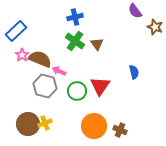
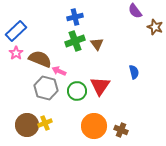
green cross: rotated 36 degrees clockwise
pink star: moved 6 px left, 2 px up
gray hexagon: moved 1 px right, 2 px down
brown circle: moved 1 px left, 1 px down
brown cross: moved 1 px right
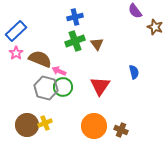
green circle: moved 14 px left, 4 px up
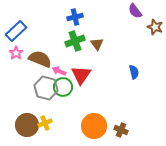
red triangle: moved 19 px left, 11 px up
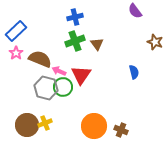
brown star: moved 15 px down
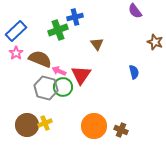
green cross: moved 17 px left, 11 px up
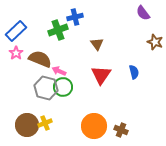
purple semicircle: moved 8 px right, 2 px down
red triangle: moved 20 px right
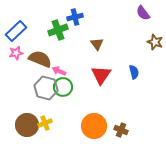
pink star: rotated 24 degrees clockwise
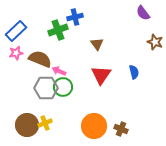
gray hexagon: rotated 15 degrees counterclockwise
brown cross: moved 1 px up
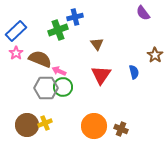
brown star: moved 13 px down; rotated 14 degrees clockwise
pink star: rotated 24 degrees counterclockwise
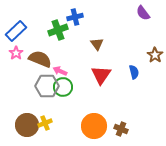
pink arrow: moved 1 px right
gray hexagon: moved 1 px right, 2 px up
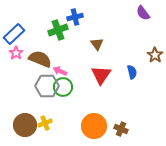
blue rectangle: moved 2 px left, 3 px down
blue semicircle: moved 2 px left
brown circle: moved 2 px left
